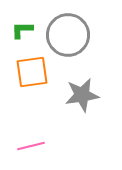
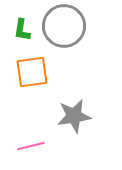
green L-shape: rotated 80 degrees counterclockwise
gray circle: moved 4 px left, 9 px up
gray star: moved 8 px left, 21 px down
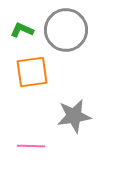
gray circle: moved 2 px right, 4 px down
green L-shape: rotated 105 degrees clockwise
pink line: rotated 16 degrees clockwise
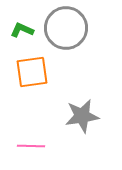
gray circle: moved 2 px up
gray star: moved 8 px right
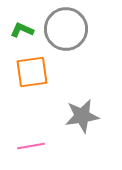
gray circle: moved 1 px down
pink line: rotated 12 degrees counterclockwise
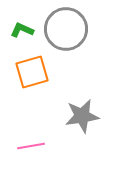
orange square: rotated 8 degrees counterclockwise
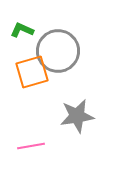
gray circle: moved 8 px left, 22 px down
gray star: moved 5 px left
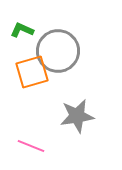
pink line: rotated 32 degrees clockwise
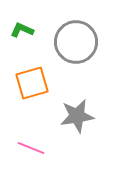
gray circle: moved 18 px right, 9 px up
orange square: moved 11 px down
pink line: moved 2 px down
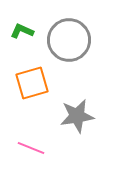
green L-shape: moved 1 px down
gray circle: moved 7 px left, 2 px up
